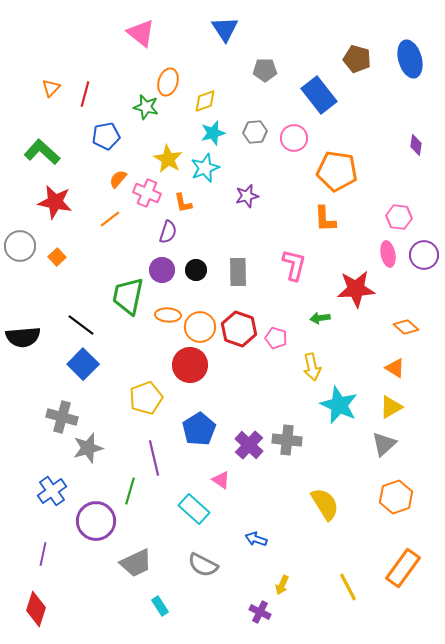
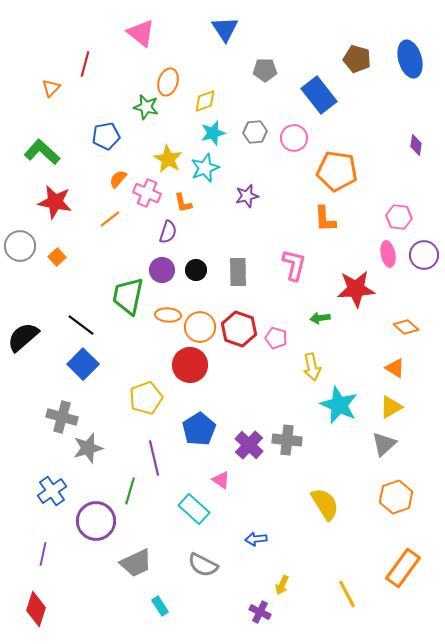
red line at (85, 94): moved 30 px up
black semicircle at (23, 337): rotated 144 degrees clockwise
blue arrow at (256, 539): rotated 25 degrees counterclockwise
yellow line at (348, 587): moved 1 px left, 7 px down
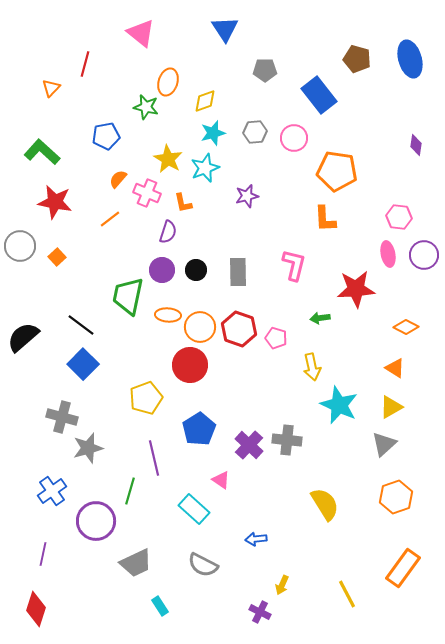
orange diamond at (406, 327): rotated 15 degrees counterclockwise
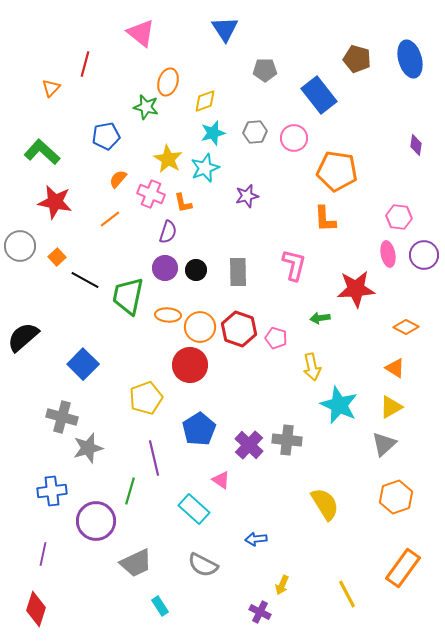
pink cross at (147, 193): moved 4 px right, 1 px down
purple circle at (162, 270): moved 3 px right, 2 px up
black line at (81, 325): moved 4 px right, 45 px up; rotated 8 degrees counterclockwise
blue cross at (52, 491): rotated 28 degrees clockwise
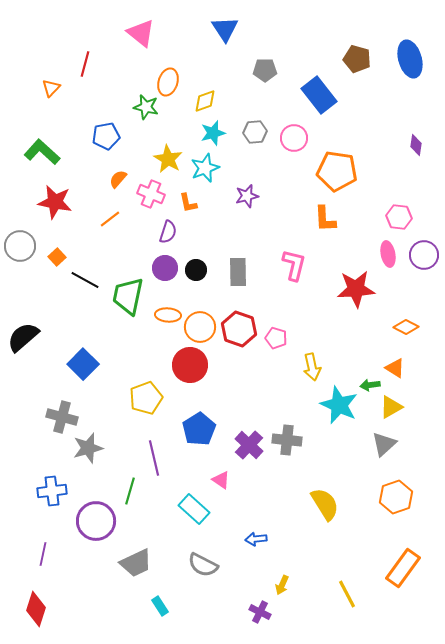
orange L-shape at (183, 203): moved 5 px right
green arrow at (320, 318): moved 50 px right, 67 px down
